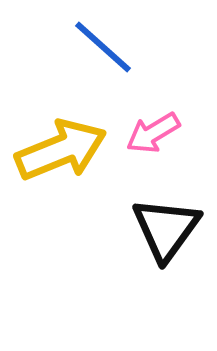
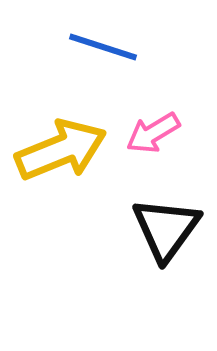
blue line: rotated 24 degrees counterclockwise
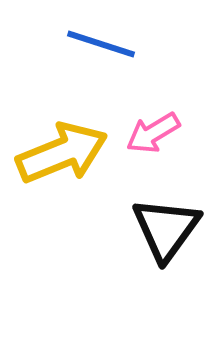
blue line: moved 2 px left, 3 px up
yellow arrow: moved 1 px right, 3 px down
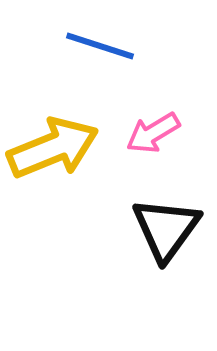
blue line: moved 1 px left, 2 px down
yellow arrow: moved 9 px left, 5 px up
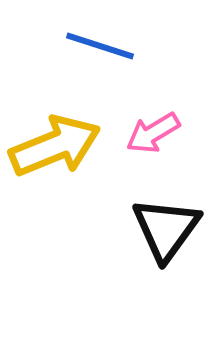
yellow arrow: moved 2 px right, 2 px up
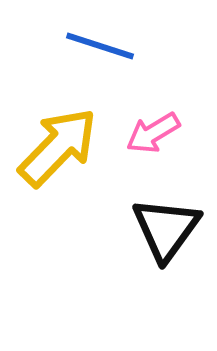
yellow arrow: moved 3 px right, 1 px down; rotated 24 degrees counterclockwise
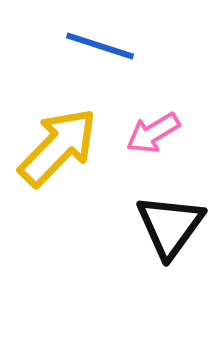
black triangle: moved 4 px right, 3 px up
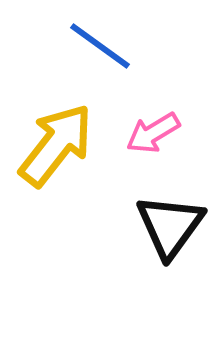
blue line: rotated 18 degrees clockwise
yellow arrow: moved 2 px left, 2 px up; rotated 6 degrees counterclockwise
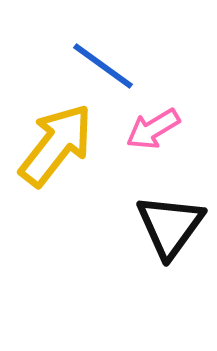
blue line: moved 3 px right, 20 px down
pink arrow: moved 4 px up
